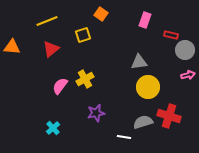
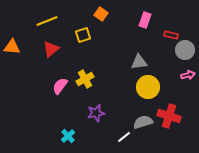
cyan cross: moved 15 px right, 8 px down
white line: rotated 48 degrees counterclockwise
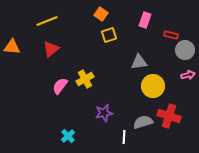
yellow square: moved 26 px right
yellow circle: moved 5 px right, 1 px up
purple star: moved 8 px right
white line: rotated 48 degrees counterclockwise
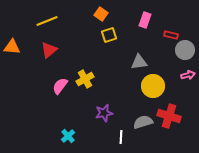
red triangle: moved 2 px left, 1 px down
white line: moved 3 px left
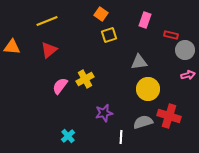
yellow circle: moved 5 px left, 3 px down
